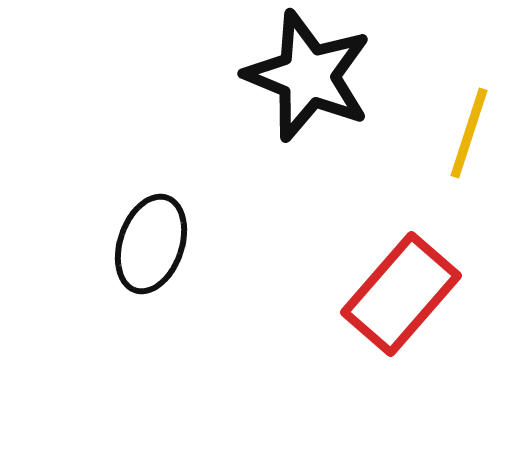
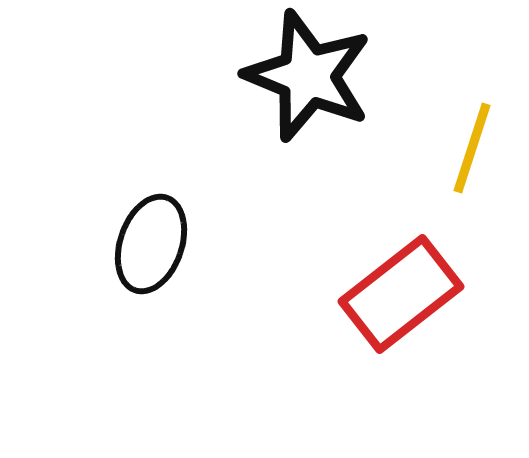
yellow line: moved 3 px right, 15 px down
red rectangle: rotated 11 degrees clockwise
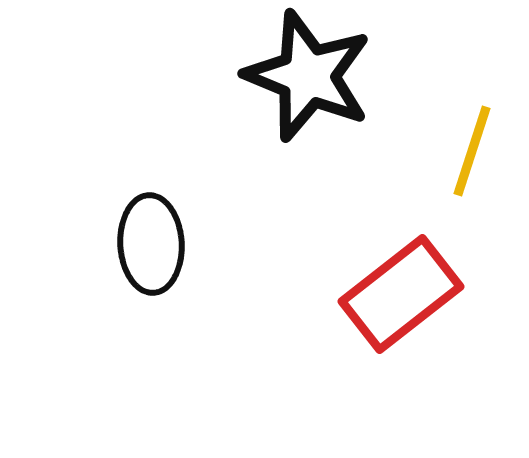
yellow line: moved 3 px down
black ellipse: rotated 22 degrees counterclockwise
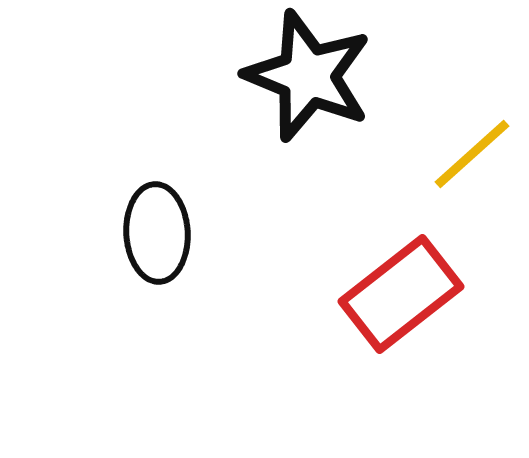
yellow line: moved 3 px down; rotated 30 degrees clockwise
black ellipse: moved 6 px right, 11 px up
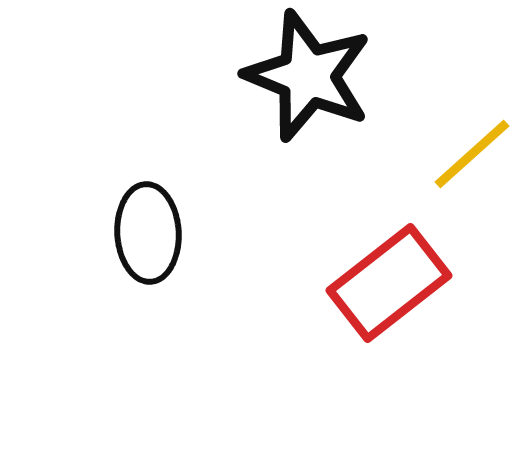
black ellipse: moved 9 px left
red rectangle: moved 12 px left, 11 px up
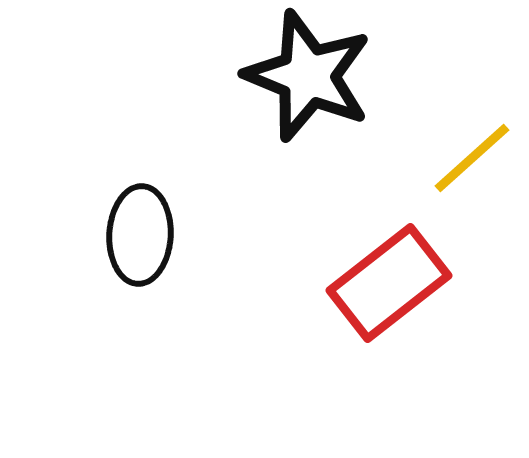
yellow line: moved 4 px down
black ellipse: moved 8 px left, 2 px down; rotated 6 degrees clockwise
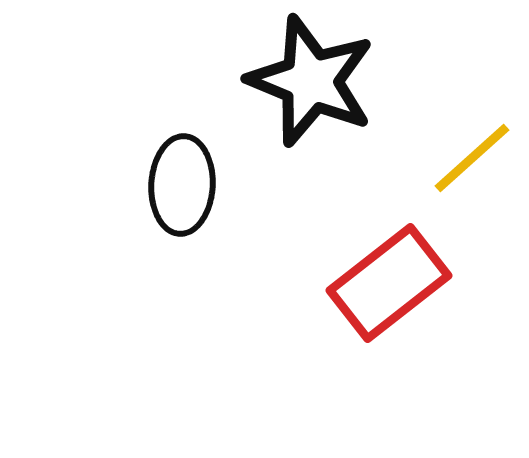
black star: moved 3 px right, 5 px down
black ellipse: moved 42 px right, 50 px up
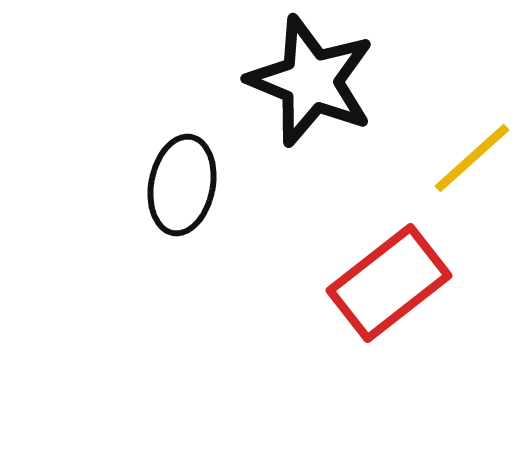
black ellipse: rotated 8 degrees clockwise
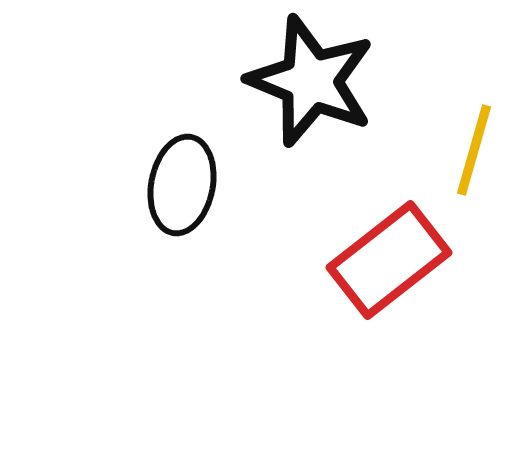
yellow line: moved 2 px right, 8 px up; rotated 32 degrees counterclockwise
red rectangle: moved 23 px up
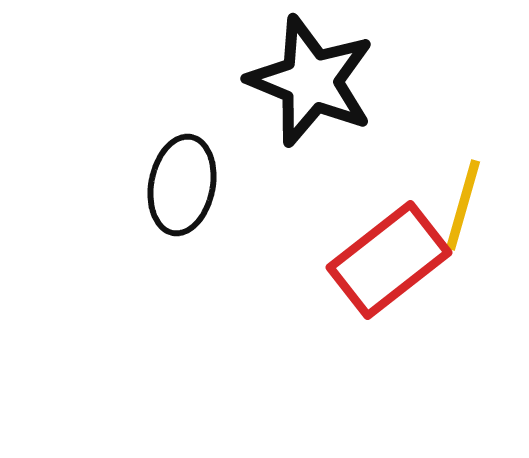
yellow line: moved 11 px left, 55 px down
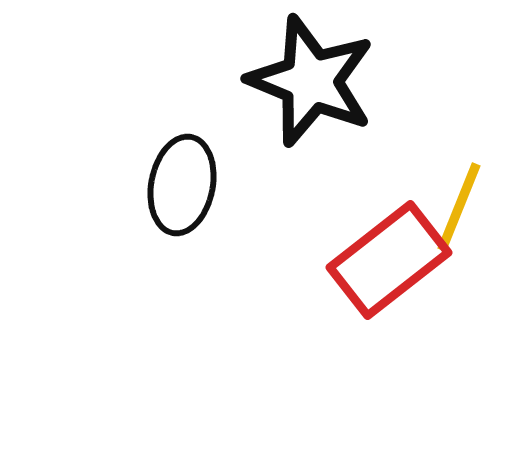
yellow line: moved 4 px left, 2 px down; rotated 6 degrees clockwise
